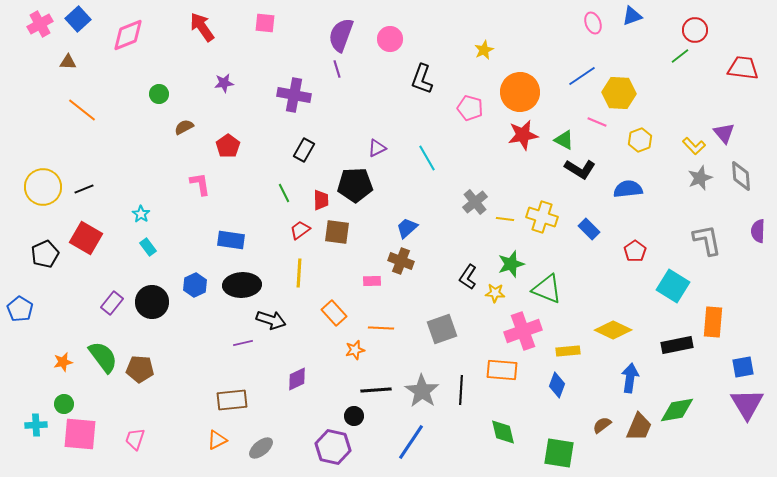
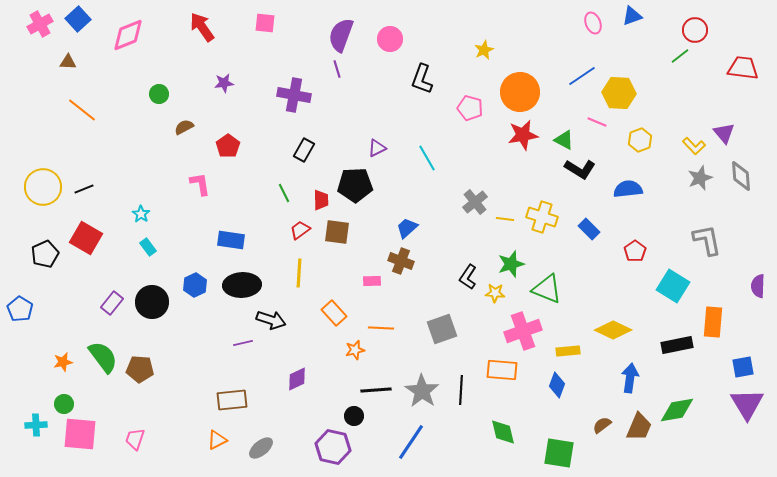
purple semicircle at (758, 231): moved 55 px down
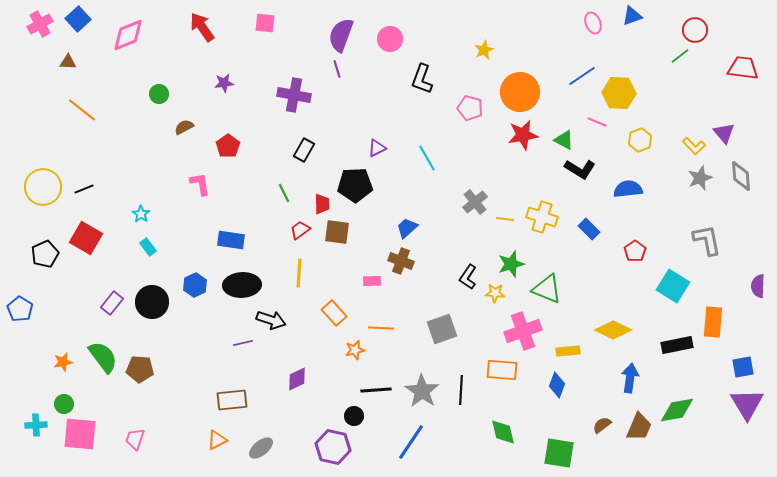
red trapezoid at (321, 200): moved 1 px right, 4 px down
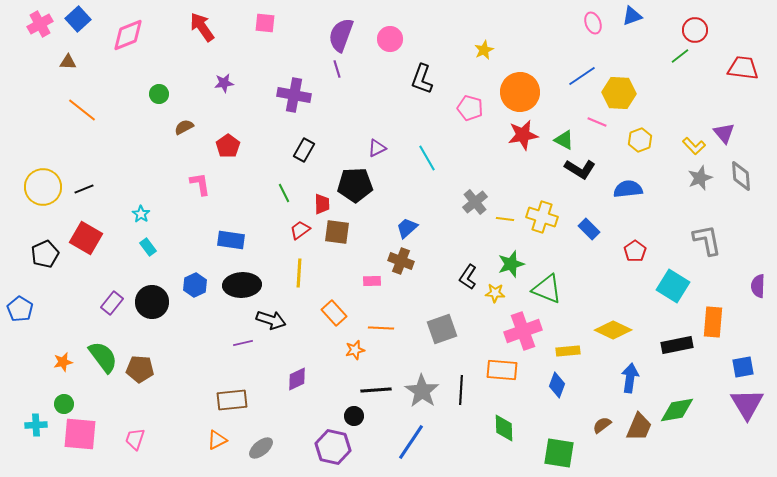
green diamond at (503, 432): moved 1 px right, 4 px up; rotated 12 degrees clockwise
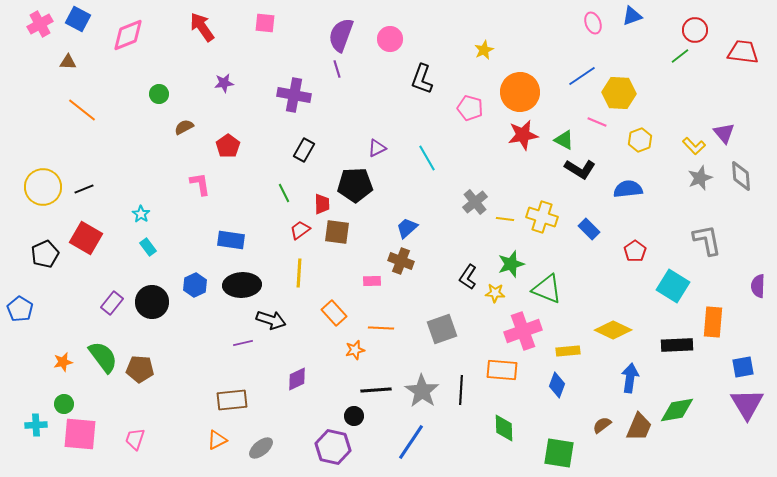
blue square at (78, 19): rotated 20 degrees counterclockwise
red trapezoid at (743, 68): moved 16 px up
black rectangle at (677, 345): rotated 8 degrees clockwise
